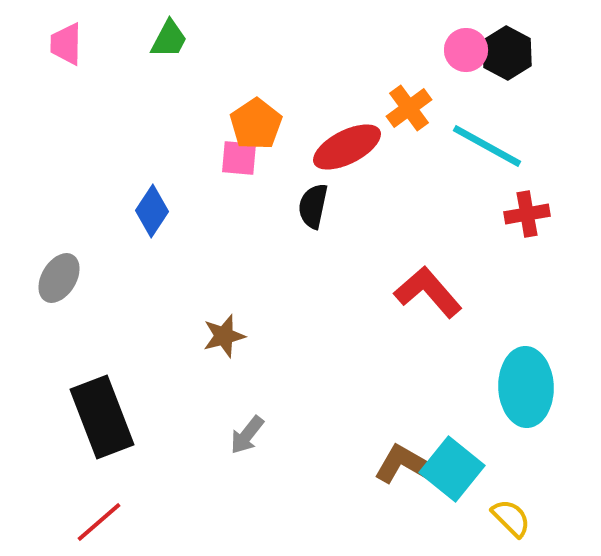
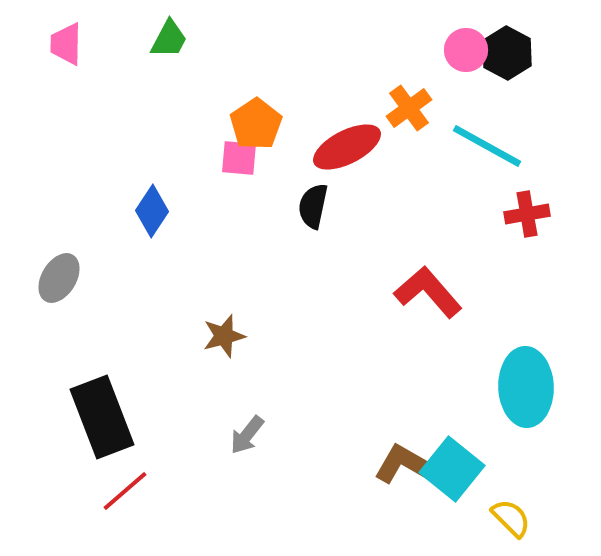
red line: moved 26 px right, 31 px up
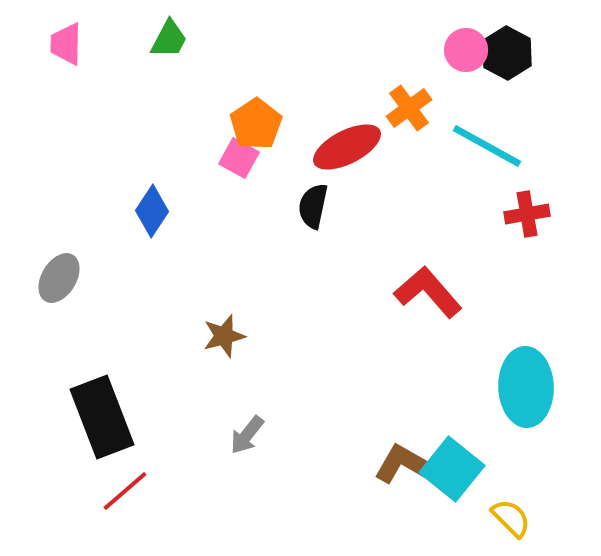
pink square: rotated 24 degrees clockwise
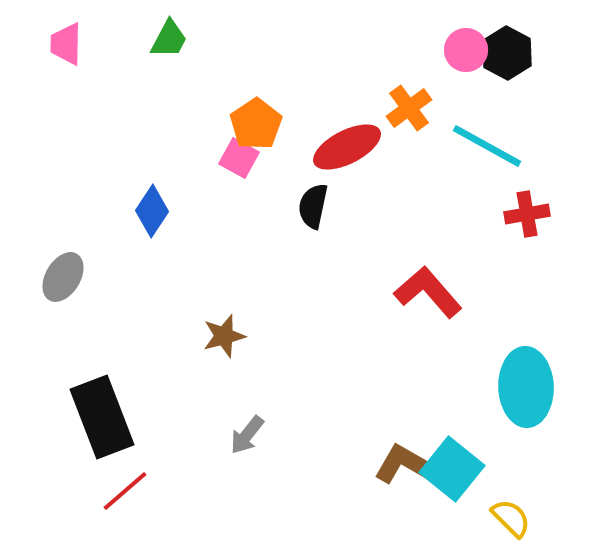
gray ellipse: moved 4 px right, 1 px up
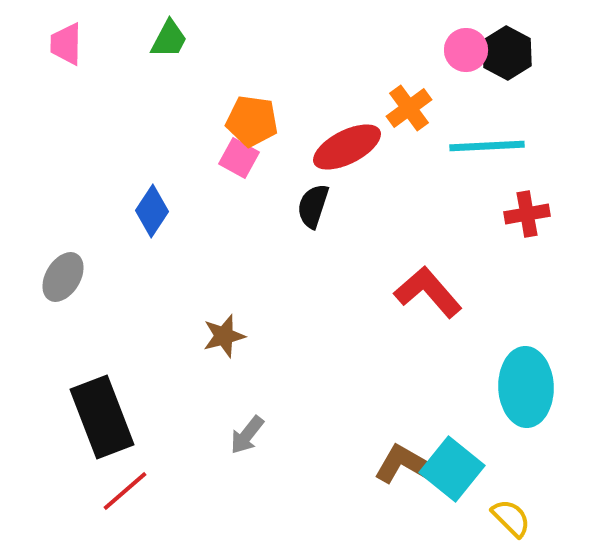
orange pentagon: moved 4 px left, 3 px up; rotated 30 degrees counterclockwise
cyan line: rotated 32 degrees counterclockwise
black semicircle: rotated 6 degrees clockwise
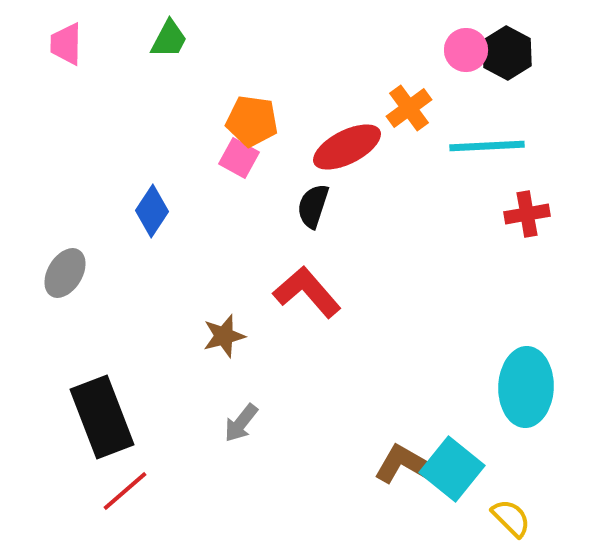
gray ellipse: moved 2 px right, 4 px up
red L-shape: moved 121 px left
cyan ellipse: rotated 4 degrees clockwise
gray arrow: moved 6 px left, 12 px up
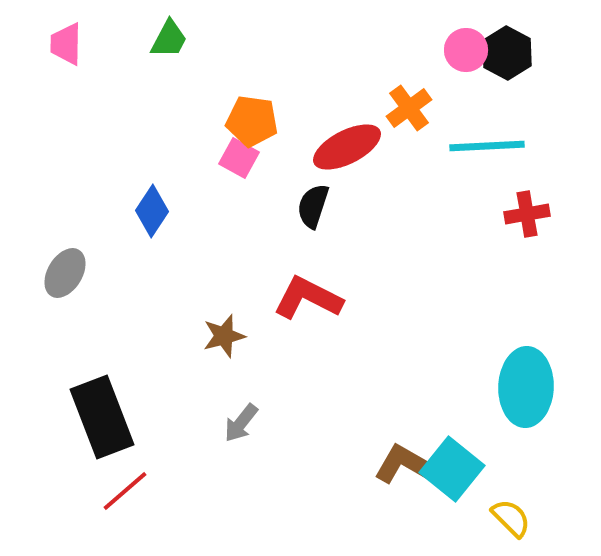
red L-shape: moved 1 px right, 6 px down; rotated 22 degrees counterclockwise
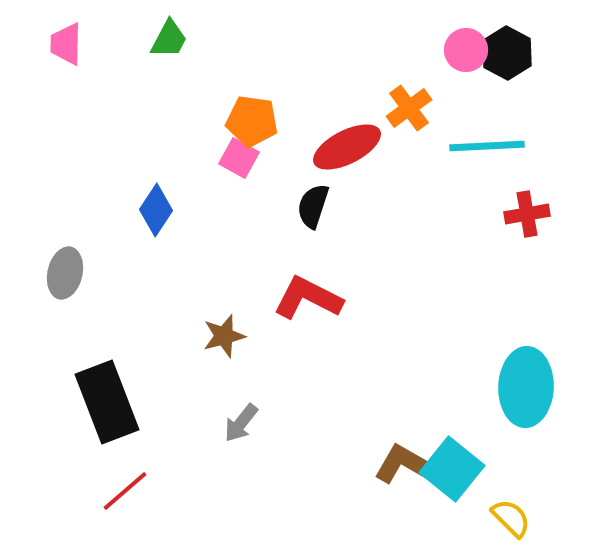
blue diamond: moved 4 px right, 1 px up
gray ellipse: rotated 18 degrees counterclockwise
black rectangle: moved 5 px right, 15 px up
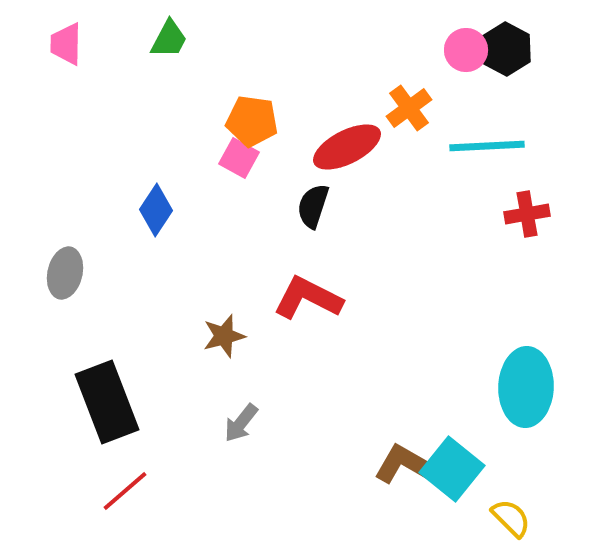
black hexagon: moved 1 px left, 4 px up
